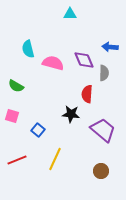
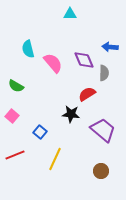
pink semicircle: rotated 35 degrees clockwise
red semicircle: rotated 54 degrees clockwise
pink square: rotated 24 degrees clockwise
blue square: moved 2 px right, 2 px down
red line: moved 2 px left, 5 px up
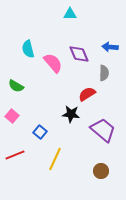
purple diamond: moved 5 px left, 6 px up
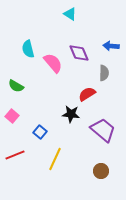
cyan triangle: rotated 32 degrees clockwise
blue arrow: moved 1 px right, 1 px up
purple diamond: moved 1 px up
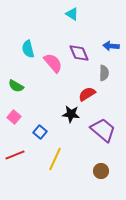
cyan triangle: moved 2 px right
pink square: moved 2 px right, 1 px down
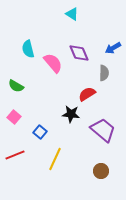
blue arrow: moved 2 px right, 2 px down; rotated 35 degrees counterclockwise
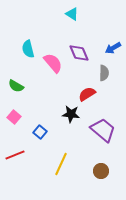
yellow line: moved 6 px right, 5 px down
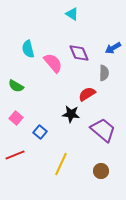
pink square: moved 2 px right, 1 px down
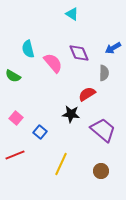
green semicircle: moved 3 px left, 10 px up
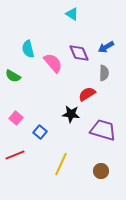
blue arrow: moved 7 px left, 1 px up
purple trapezoid: rotated 24 degrees counterclockwise
